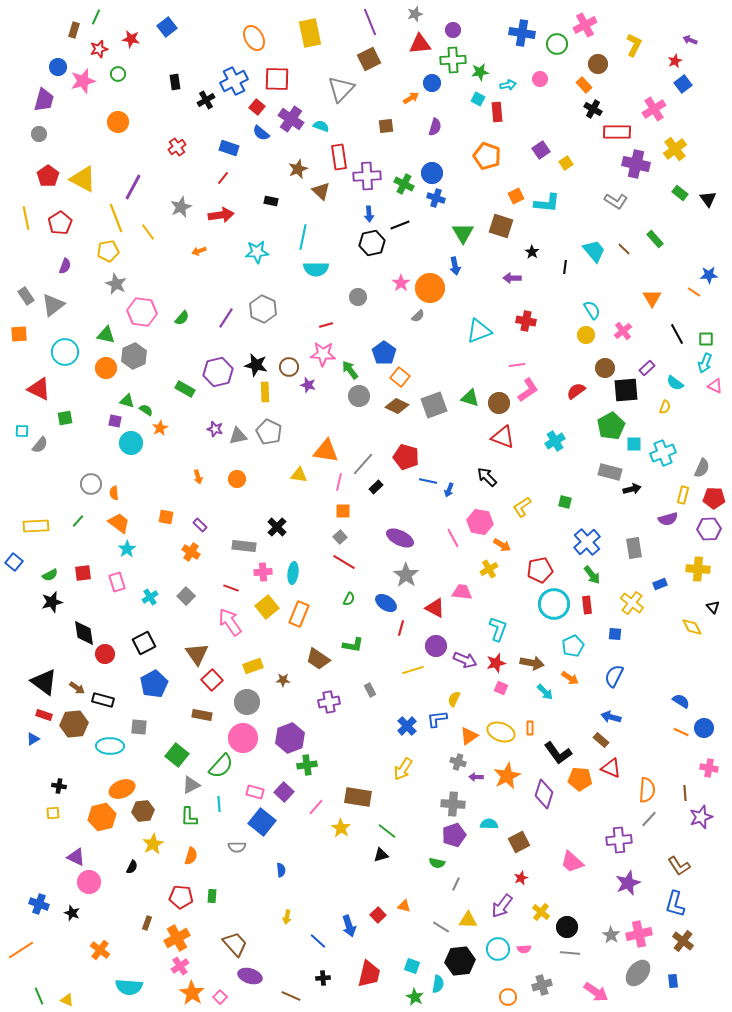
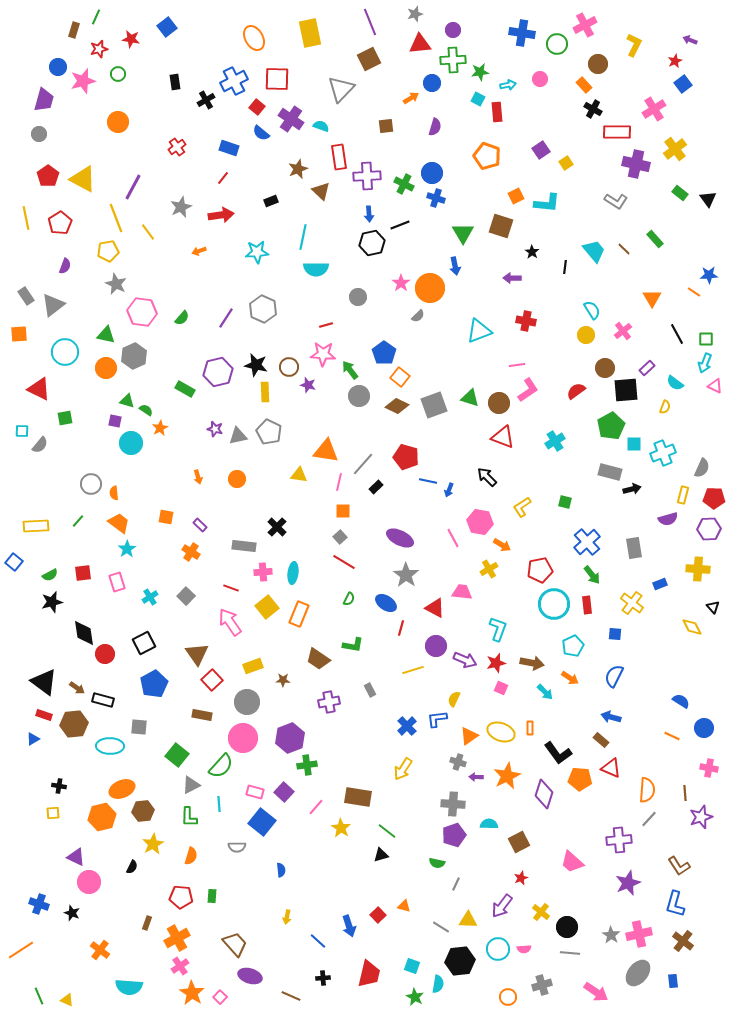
black rectangle at (271, 201): rotated 32 degrees counterclockwise
orange line at (681, 732): moved 9 px left, 4 px down
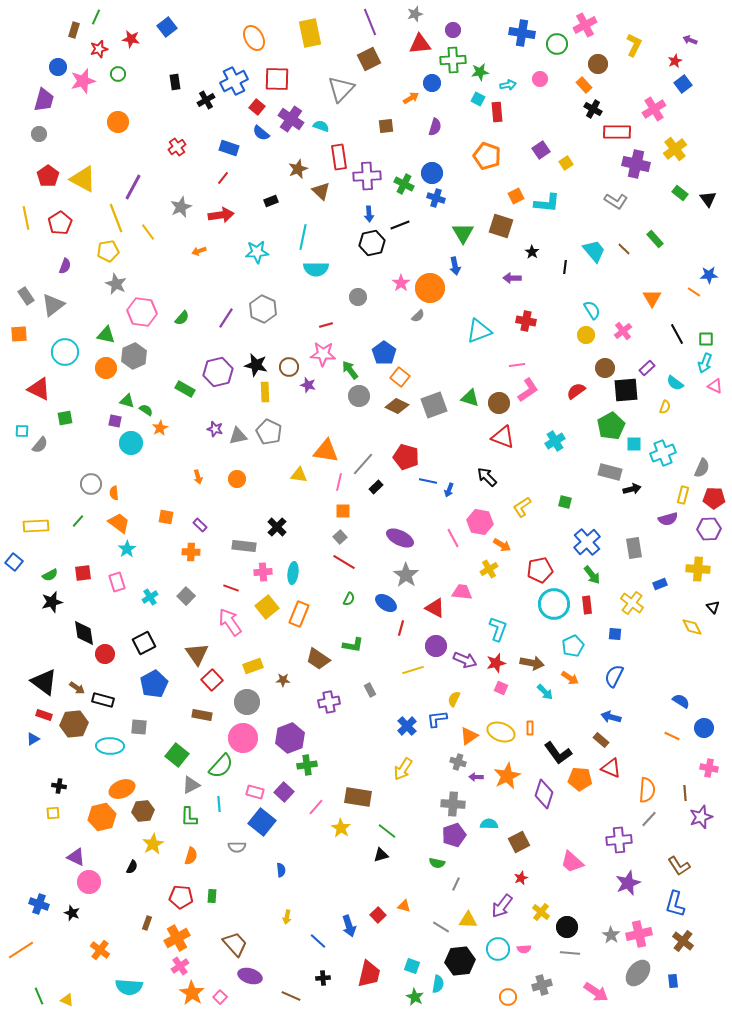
orange cross at (191, 552): rotated 30 degrees counterclockwise
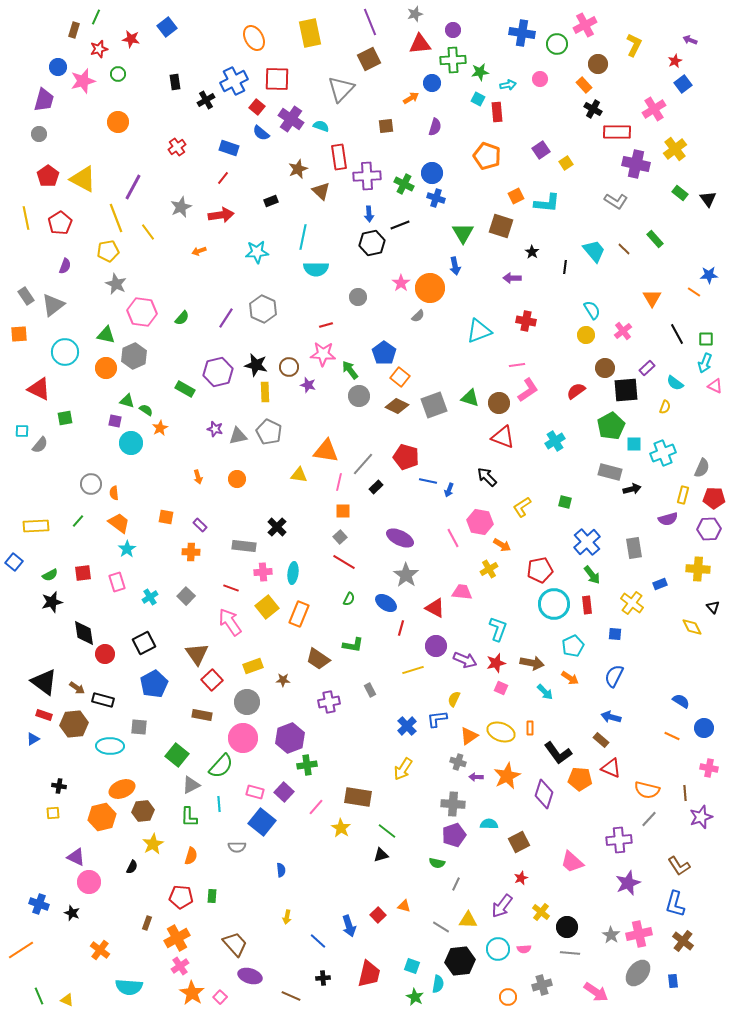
orange semicircle at (647, 790): rotated 100 degrees clockwise
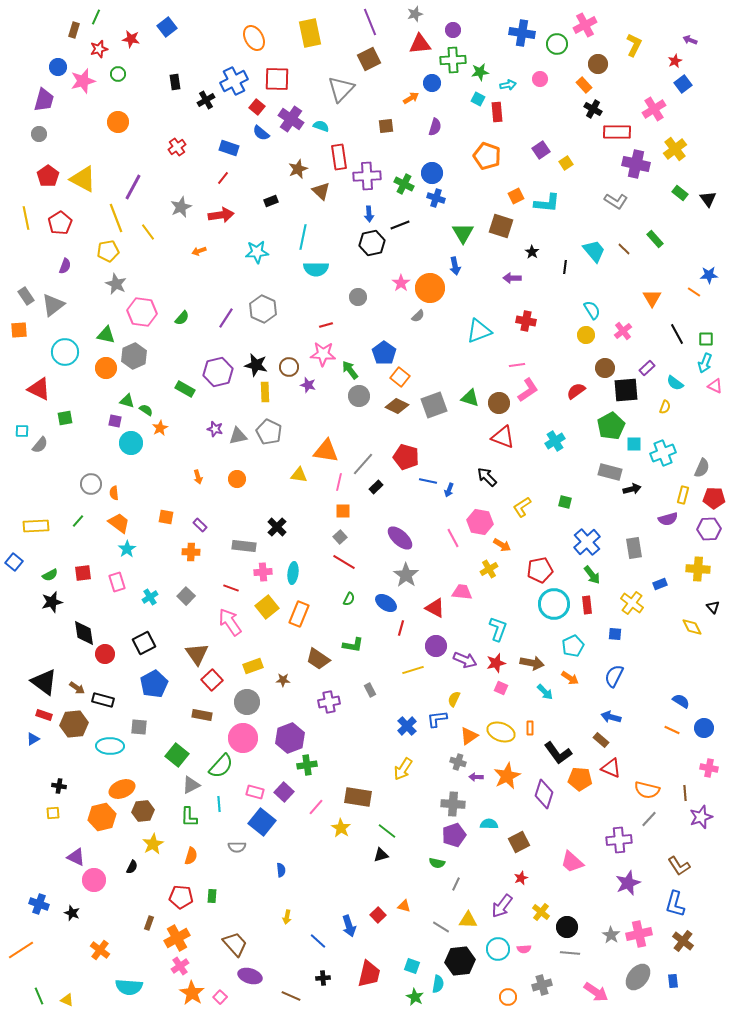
orange square at (19, 334): moved 4 px up
purple ellipse at (400, 538): rotated 16 degrees clockwise
orange line at (672, 736): moved 6 px up
pink circle at (89, 882): moved 5 px right, 2 px up
brown rectangle at (147, 923): moved 2 px right
gray ellipse at (638, 973): moved 4 px down
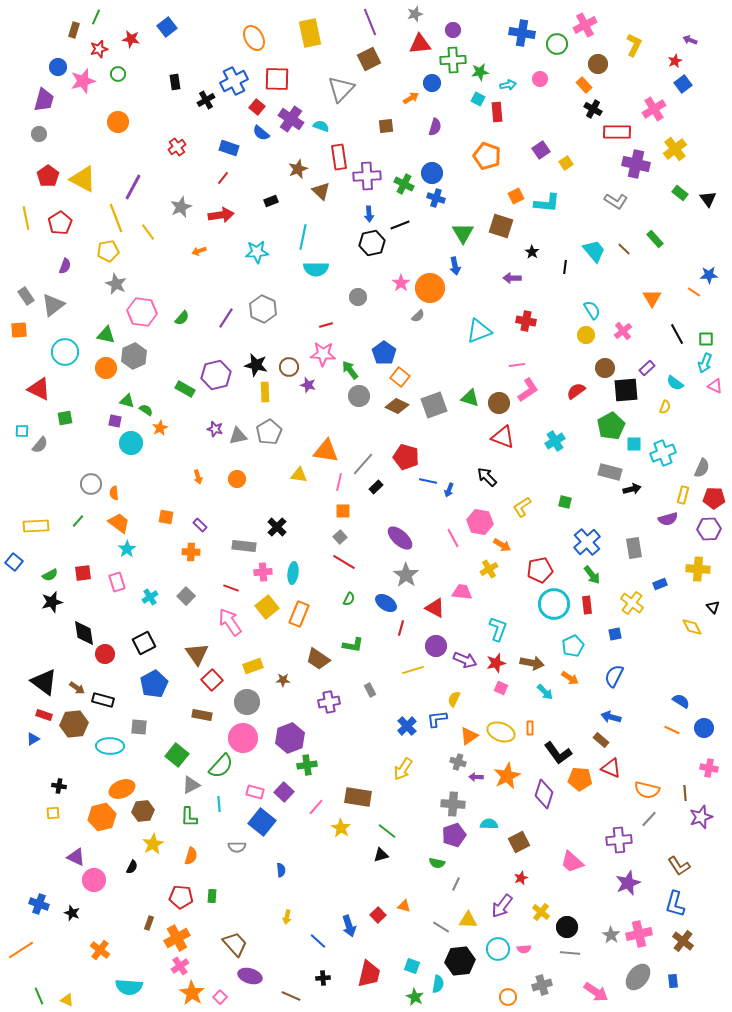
purple hexagon at (218, 372): moved 2 px left, 3 px down
gray pentagon at (269, 432): rotated 15 degrees clockwise
blue square at (615, 634): rotated 16 degrees counterclockwise
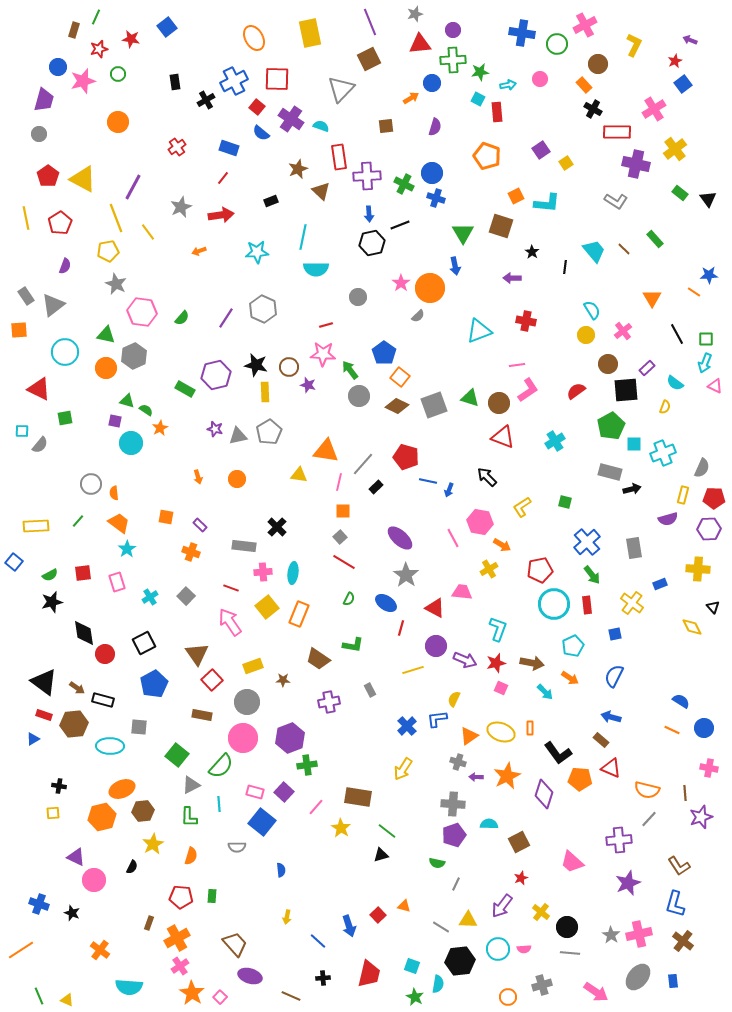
brown circle at (605, 368): moved 3 px right, 4 px up
orange cross at (191, 552): rotated 18 degrees clockwise
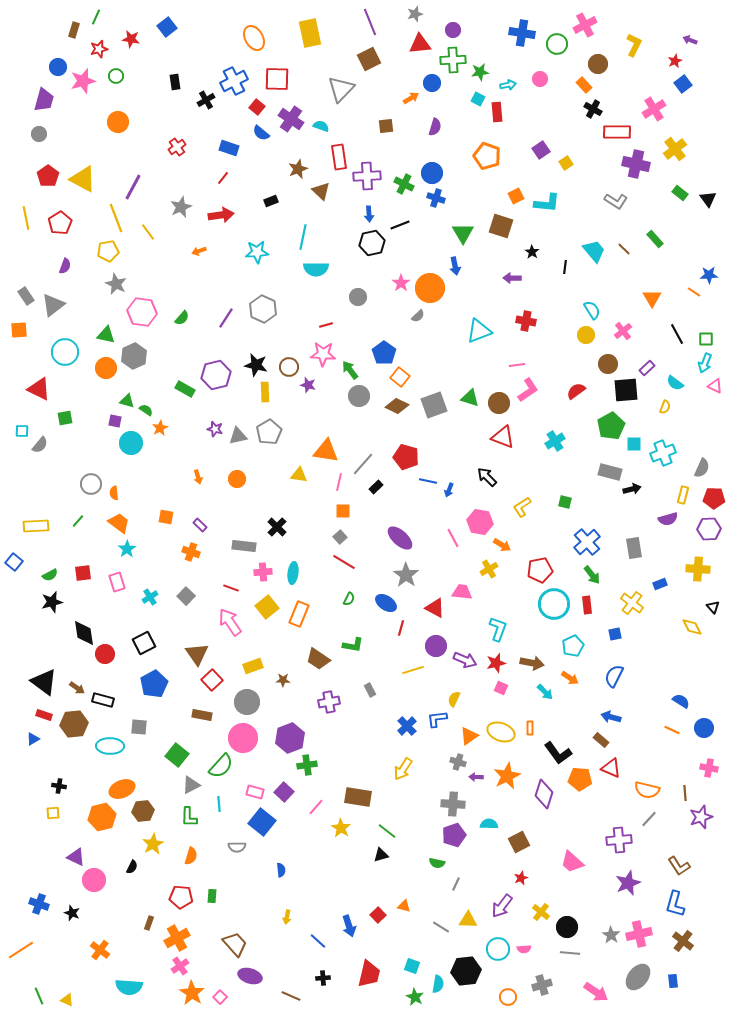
green circle at (118, 74): moved 2 px left, 2 px down
black hexagon at (460, 961): moved 6 px right, 10 px down
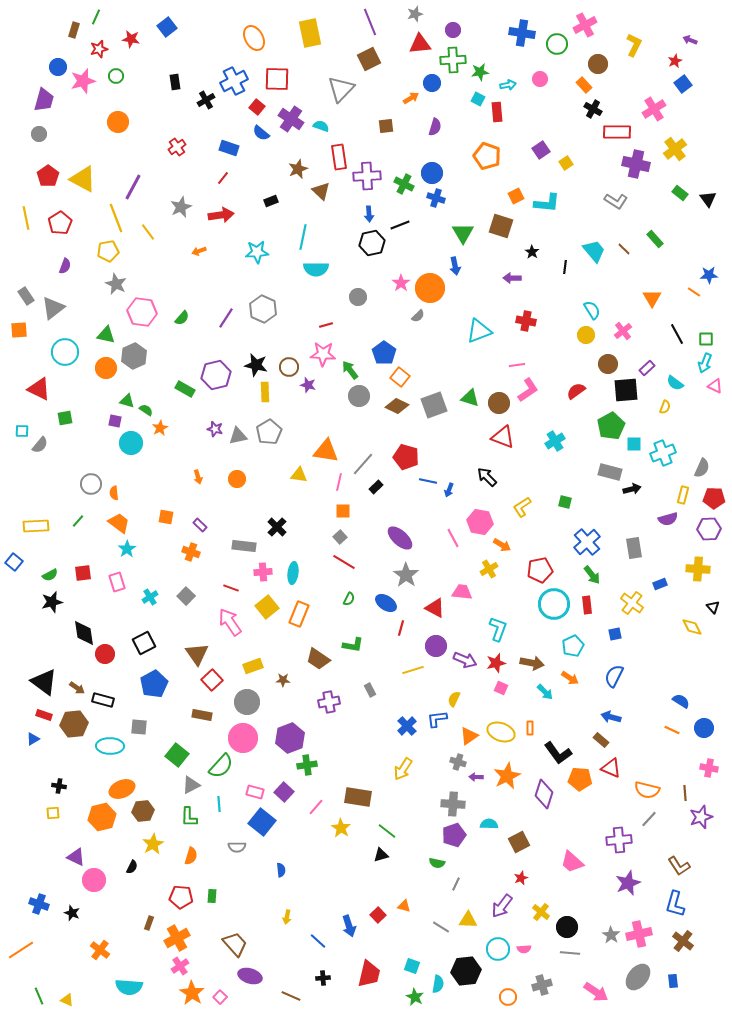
gray triangle at (53, 305): moved 3 px down
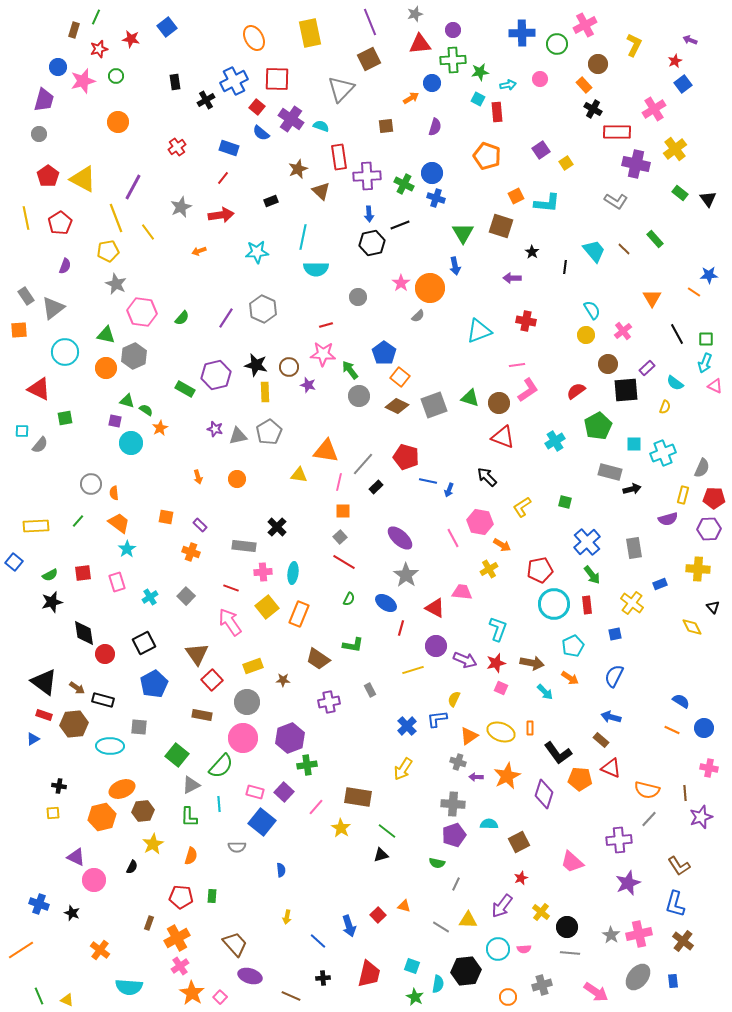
blue cross at (522, 33): rotated 10 degrees counterclockwise
green pentagon at (611, 426): moved 13 px left
